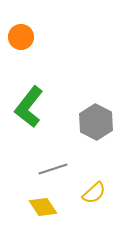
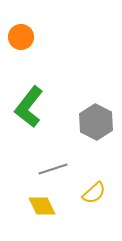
yellow diamond: moved 1 px left, 1 px up; rotated 8 degrees clockwise
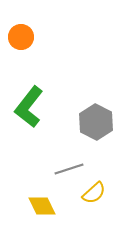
gray line: moved 16 px right
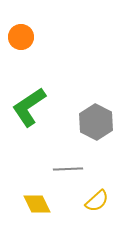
green L-shape: rotated 18 degrees clockwise
gray line: moved 1 px left; rotated 16 degrees clockwise
yellow semicircle: moved 3 px right, 8 px down
yellow diamond: moved 5 px left, 2 px up
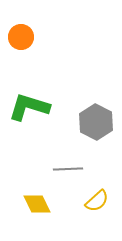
green L-shape: rotated 51 degrees clockwise
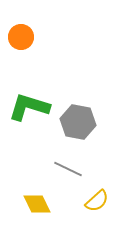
gray hexagon: moved 18 px left; rotated 16 degrees counterclockwise
gray line: rotated 28 degrees clockwise
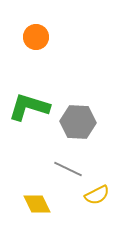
orange circle: moved 15 px right
gray hexagon: rotated 8 degrees counterclockwise
yellow semicircle: moved 6 px up; rotated 15 degrees clockwise
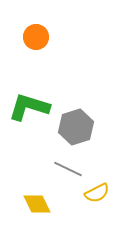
gray hexagon: moved 2 px left, 5 px down; rotated 20 degrees counterclockwise
yellow semicircle: moved 2 px up
